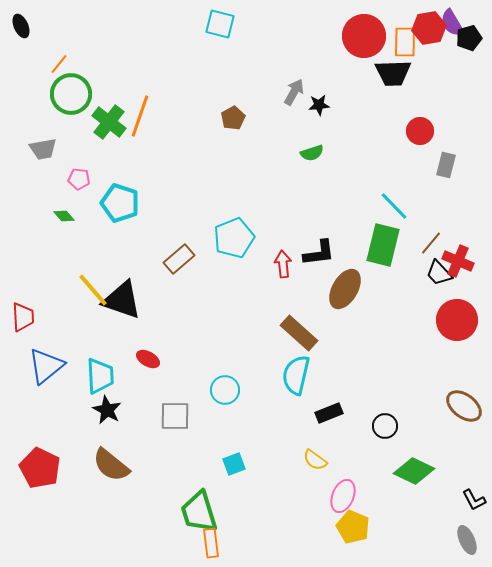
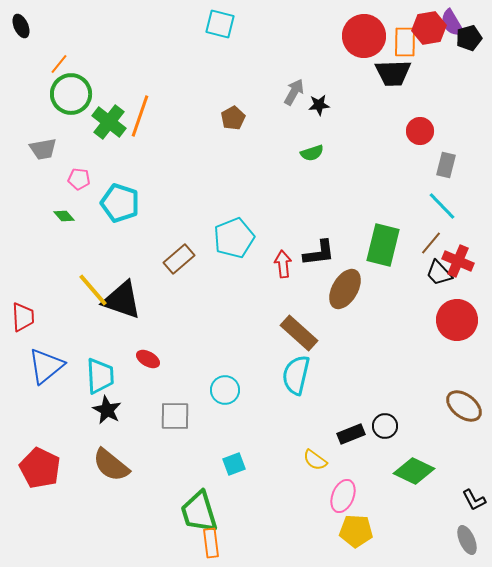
cyan line at (394, 206): moved 48 px right
black rectangle at (329, 413): moved 22 px right, 21 px down
yellow pentagon at (353, 527): moved 3 px right, 4 px down; rotated 20 degrees counterclockwise
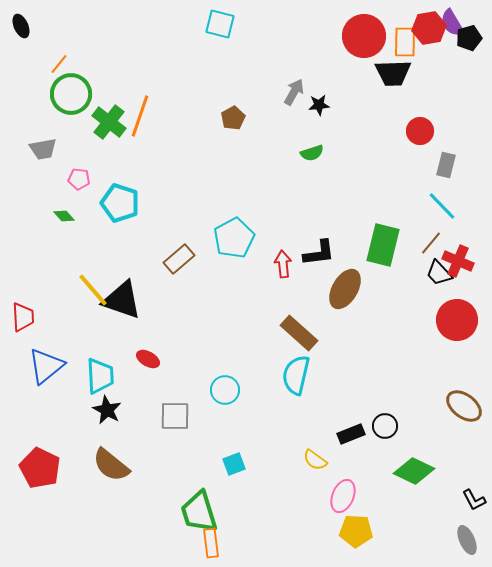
cyan pentagon at (234, 238): rotated 6 degrees counterclockwise
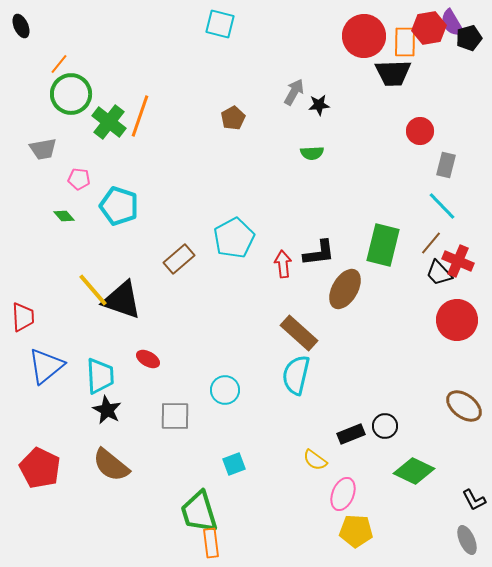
green semicircle at (312, 153): rotated 15 degrees clockwise
cyan pentagon at (120, 203): moved 1 px left, 3 px down
pink ellipse at (343, 496): moved 2 px up
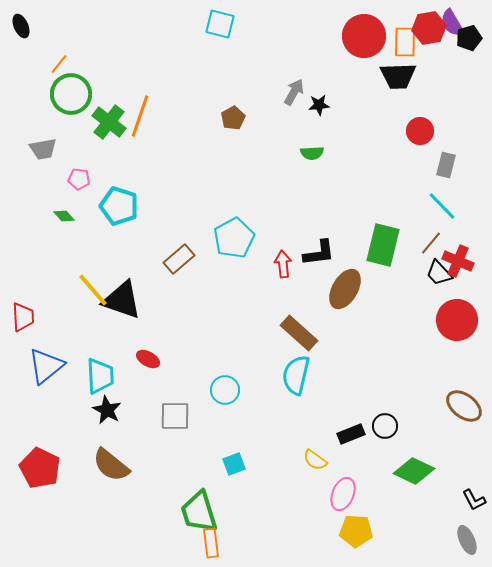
black trapezoid at (393, 73): moved 5 px right, 3 px down
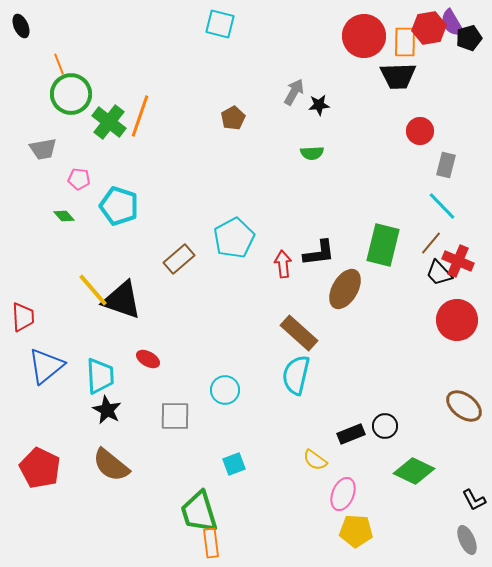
orange line at (59, 64): rotated 60 degrees counterclockwise
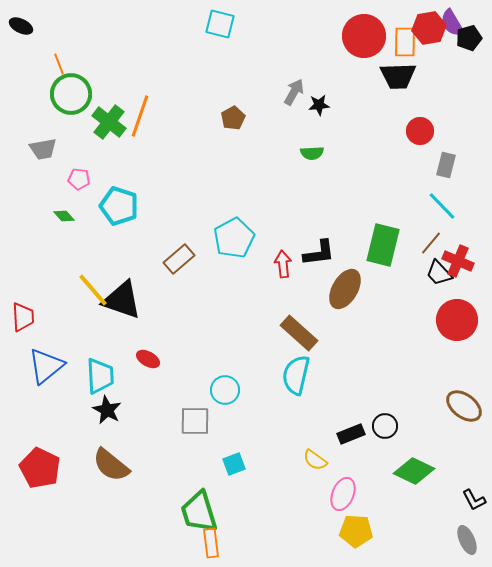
black ellipse at (21, 26): rotated 40 degrees counterclockwise
gray square at (175, 416): moved 20 px right, 5 px down
